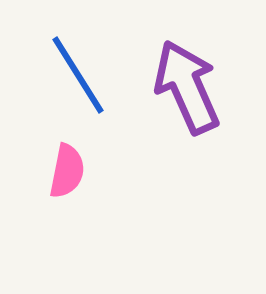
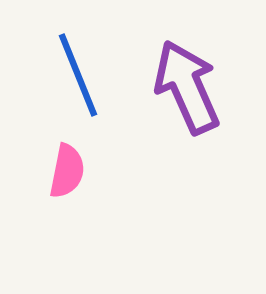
blue line: rotated 10 degrees clockwise
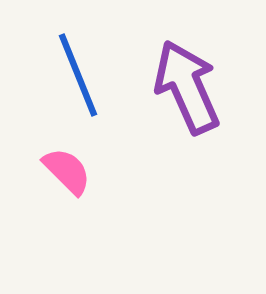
pink semicircle: rotated 56 degrees counterclockwise
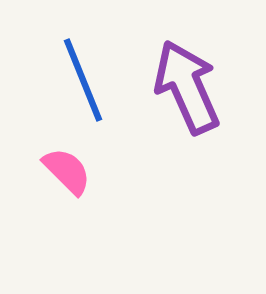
blue line: moved 5 px right, 5 px down
